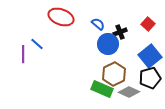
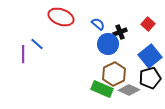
gray diamond: moved 2 px up
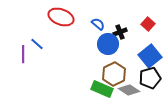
gray diamond: rotated 10 degrees clockwise
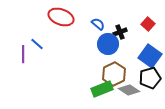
blue square: rotated 15 degrees counterclockwise
green rectangle: rotated 45 degrees counterclockwise
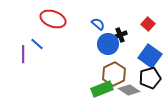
red ellipse: moved 8 px left, 2 px down
black cross: moved 3 px down
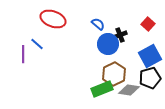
blue square: rotated 25 degrees clockwise
gray diamond: rotated 25 degrees counterclockwise
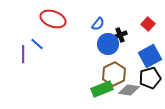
blue semicircle: rotated 88 degrees clockwise
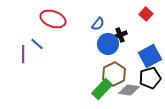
red square: moved 2 px left, 10 px up
green rectangle: rotated 25 degrees counterclockwise
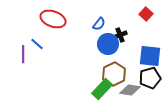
blue semicircle: moved 1 px right
blue square: rotated 35 degrees clockwise
gray diamond: moved 1 px right
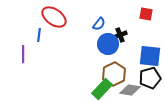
red square: rotated 32 degrees counterclockwise
red ellipse: moved 1 px right, 2 px up; rotated 15 degrees clockwise
blue line: moved 2 px right, 9 px up; rotated 56 degrees clockwise
